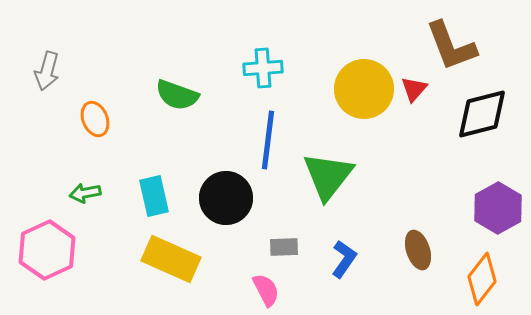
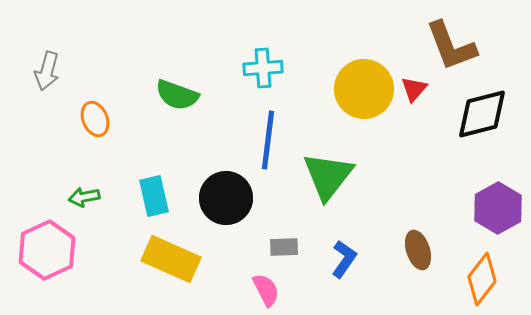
green arrow: moved 1 px left, 4 px down
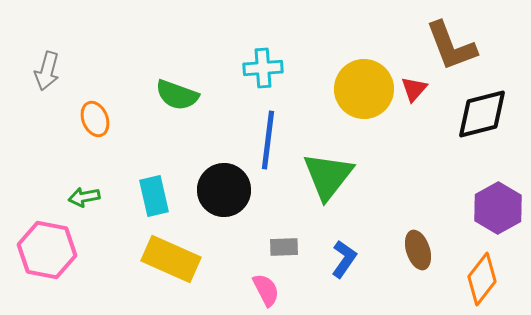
black circle: moved 2 px left, 8 px up
pink hexagon: rotated 24 degrees counterclockwise
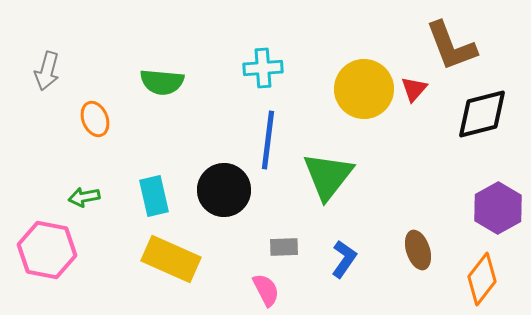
green semicircle: moved 15 px left, 13 px up; rotated 15 degrees counterclockwise
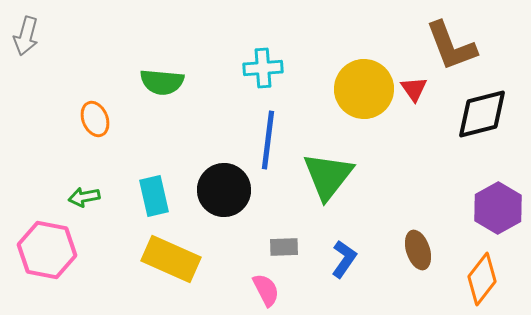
gray arrow: moved 21 px left, 35 px up
red triangle: rotated 16 degrees counterclockwise
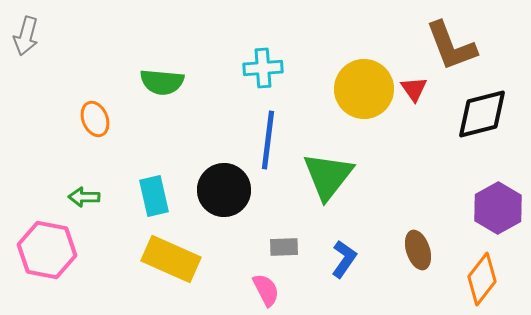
green arrow: rotated 12 degrees clockwise
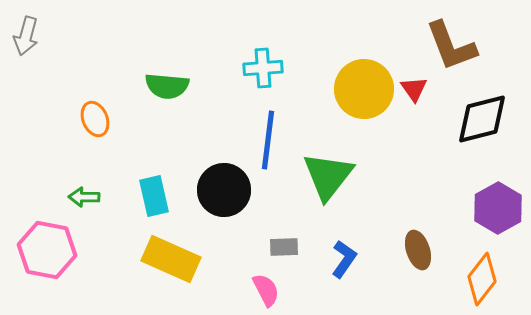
green semicircle: moved 5 px right, 4 px down
black diamond: moved 5 px down
